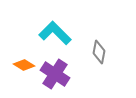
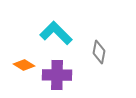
cyan L-shape: moved 1 px right
purple cross: moved 2 px right, 1 px down; rotated 32 degrees counterclockwise
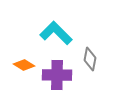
gray diamond: moved 9 px left, 7 px down
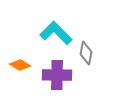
gray diamond: moved 4 px left, 6 px up
orange diamond: moved 4 px left
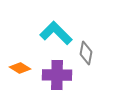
orange diamond: moved 3 px down
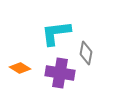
cyan L-shape: rotated 52 degrees counterclockwise
purple cross: moved 3 px right, 2 px up; rotated 8 degrees clockwise
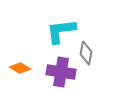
cyan L-shape: moved 5 px right, 2 px up
purple cross: moved 1 px right, 1 px up
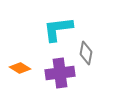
cyan L-shape: moved 3 px left, 2 px up
purple cross: moved 1 px left, 1 px down; rotated 16 degrees counterclockwise
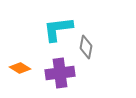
gray diamond: moved 6 px up
